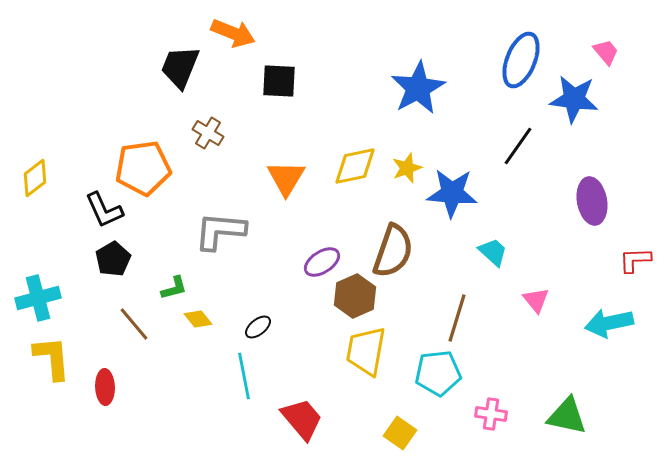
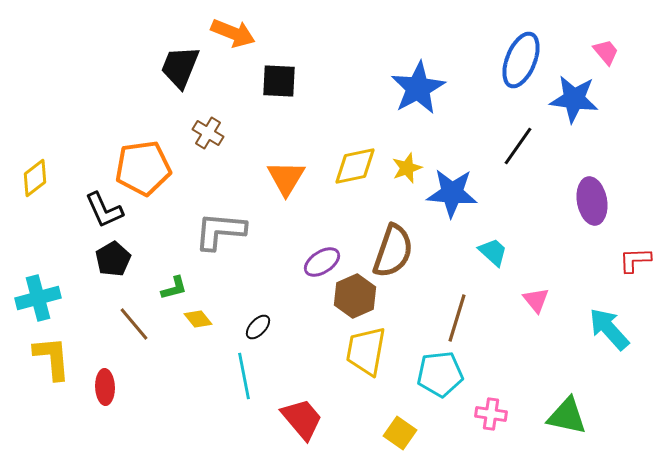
cyan arrow at (609, 323): moved 6 px down; rotated 60 degrees clockwise
black ellipse at (258, 327): rotated 8 degrees counterclockwise
cyan pentagon at (438, 373): moved 2 px right, 1 px down
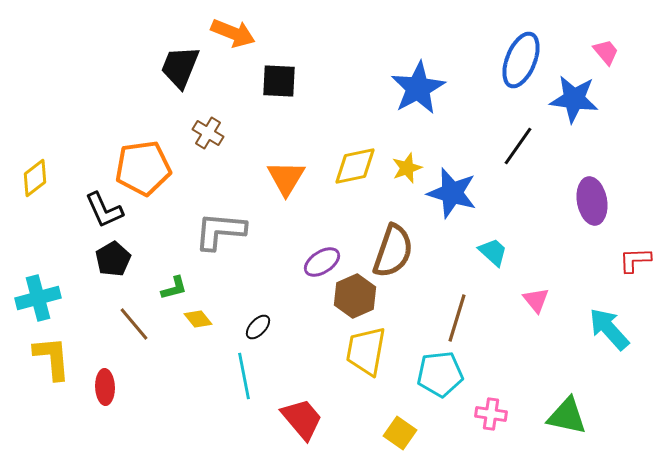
blue star at (452, 193): rotated 12 degrees clockwise
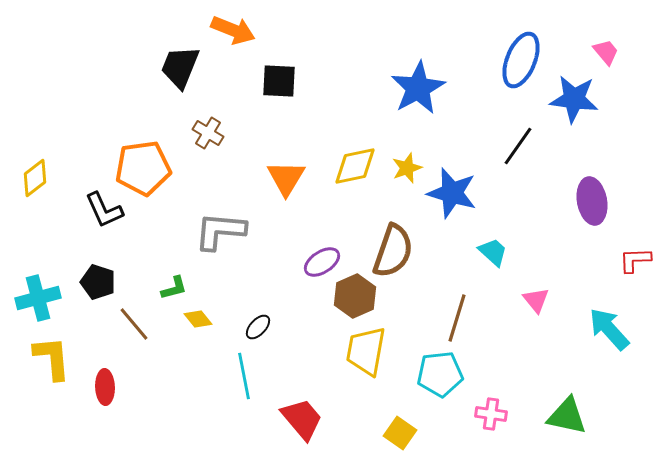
orange arrow at (233, 33): moved 3 px up
black pentagon at (113, 259): moved 15 px left, 23 px down; rotated 24 degrees counterclockwise
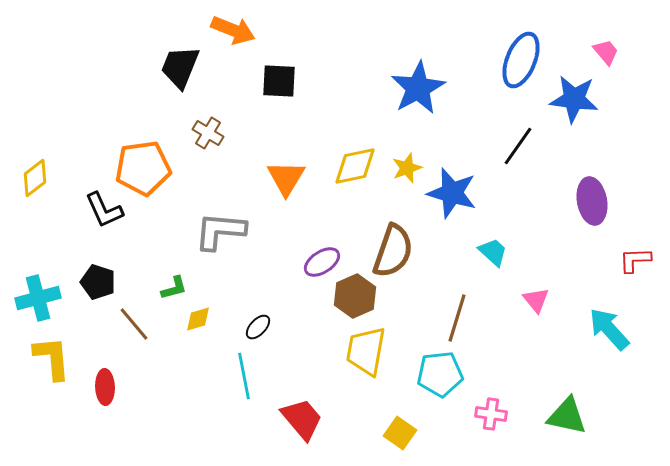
yellow diamond at (198, 319): rotated 68 degrees counterclockwise
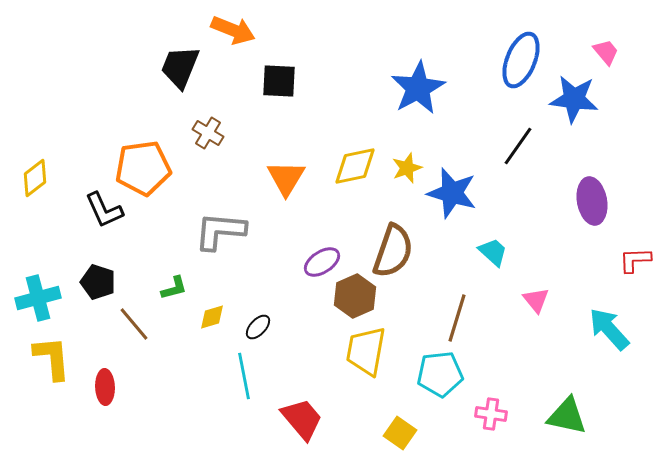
yellow diamond at (198, 319): moved 14 px right, 2 px up
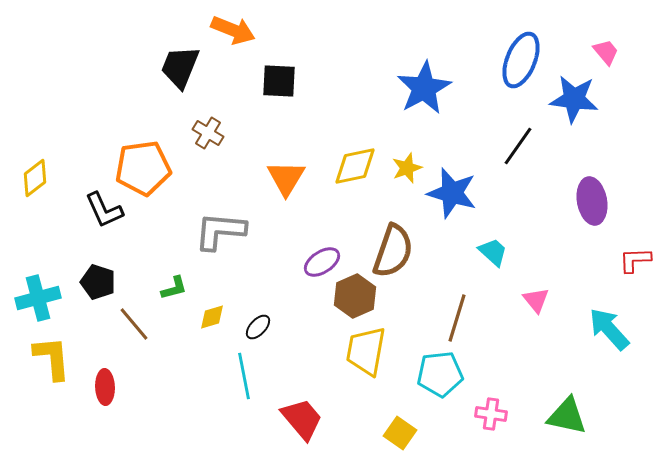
blue star at (418, 88): moved 6 px right
